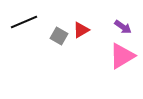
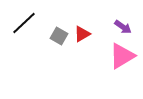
black line: moved 1 px down; rotated 20 degrees counterclockwise
red triangle: moved 1 px right, 4 px down
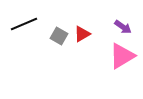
black line: moved 1 px down; rotated 20 degrees clockwise
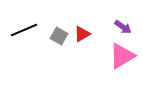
black line: moved 6 px down
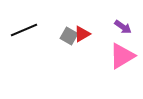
gray square: moved 10 px right
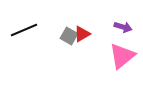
purple arrow: rotated 18 degrees counterclockwise
pink triangle: rotated 8 degrees counterclockwise
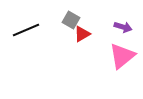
black line: moved 2 px right
gray square: moved 2 px right, 16 px up
